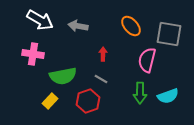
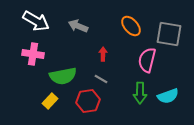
white arrow: moved 4 px left, 1 px down
gray arrow: rotated 12 degrees clockwise
red hexagon: rotated 10 degrees clockwise
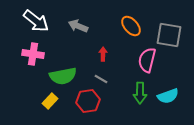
white arrow: rotated 8 degrees clockwise
gray square: moved 1 px down
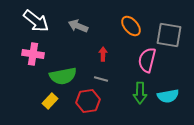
gray line: rotated 16 degrees counterclockwise
cyan semicircle: rotated 10 degrees clockwise
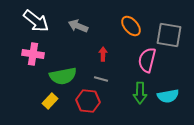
red hexagon: rotated 15 degrees clockwise
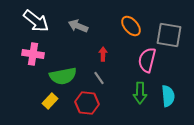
gray line: moved 2 px left, 1 px up; rotated 40 degrees clockwise
cyan semicircle: rotated 85 degrees counterclockwise
red hexagon: moved 1 px left, 2 px down
